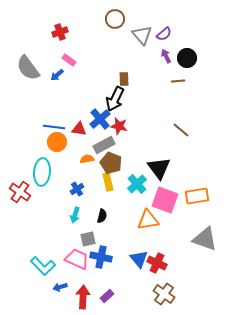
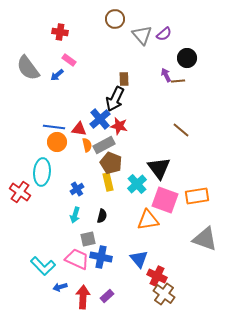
red cross at (60, 32): rotated 28 degrees clockwise
purple arrow at (166, 56): moved 19 px down
orange semicircle at (87, 159): moved 14 px up; rotated 88 degrees clockwise
red cross at (157, 263): moved 13 px down
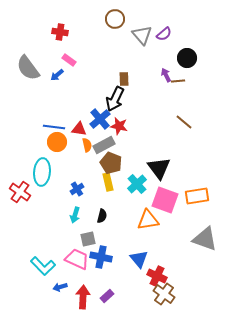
brown line at (181, 130): moved 3 px right, 8 px up
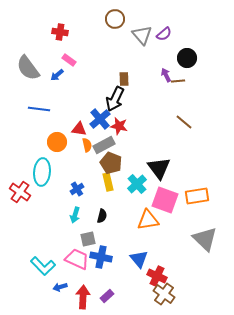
blue line at (54, 127): moved 15 px left, 18 px up
gray triangle at (205, 239): rotated 24 degrees clockwise
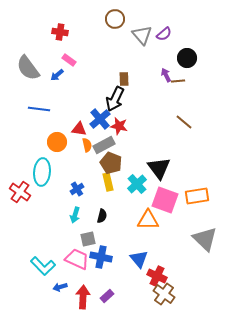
orange triangle at (148, 220): rotated 10 degrees clockwise
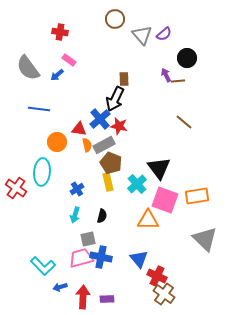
red cross at (20, 192): moved 4 px left, 4 px up
pink trapezoid at (77, 259): moved 4 px right, 1 px up; rotated 40 degrees counterclockwise
purple rectangle at (107, 296): moved 3 px down; rotated 40 degrees clockwise
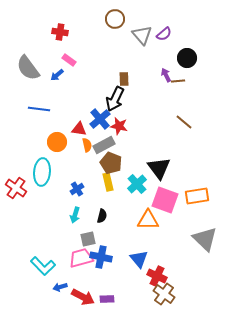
red arrow at (83, 297): rotated 115 degrees clockwise
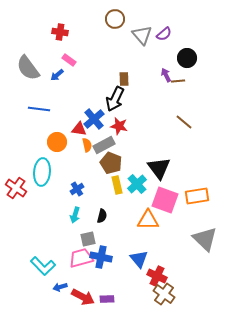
blue cross at (100, 119): moved 6 px left
yellow rectangle at (108, 182): moved 9 px right, 3 px down
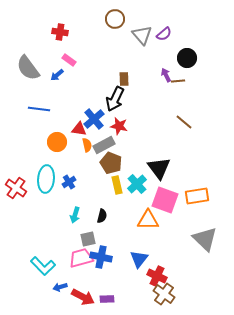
cyan ellipse at (42, 172): moved 4 px right, 7 px down
blue cross at (77, 189): moved 8 px left, 7 px up
blue triangle at (139, 259): rotated 18 degrees clockwise
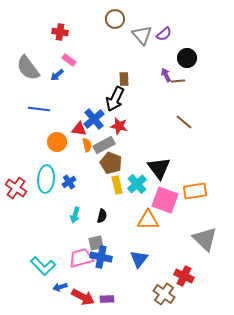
orange rectangle at (197, 196): moved 2 px left, 5 px up
gray square at (88, 239): moved 8 px right, 4 px down
red cross at (157, 276): moved 27 px right
